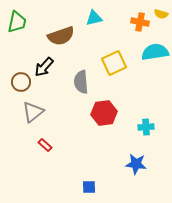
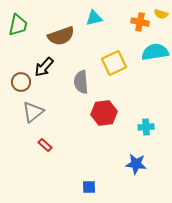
green trapezoid: moved 1 px right, 3 px down
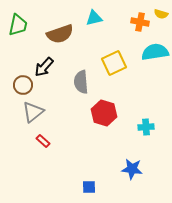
brown semicircle: moved 1 px left, 2 px up
brown circle: moved 2 px right, 3 px down
red hexagon: rotated 25 degrees clockwise
red rectangle: moved 2 px left, 4 px up
blue star: moved 4 px left, 5 px down
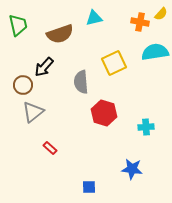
yellow semicircle: rotated 64 degrees counterclockwise
green trapezoid: rotated 25 degrees counterclockwise
red rectangle: moved 7 px right, 7 px down
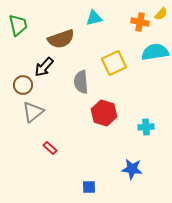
brown semicircle: moved 1 px right, 5 px down
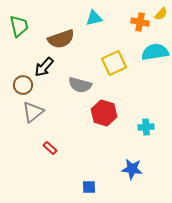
green trapezoid: moved 1 px right, 1 px down
gray semicircle: moved 1 px left, 3 px down; rotated 70 degrees counterclockwise
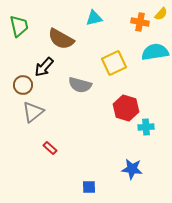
brown semicircle: rotated 48 degrees clockwise
red hexagon: moved 22 px right, 5 px up
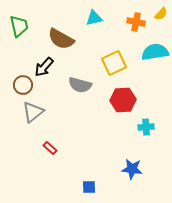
orange cross: moved 4 px left
red hexagon: moved 3 px left, 8 px up; rotated 20 degrees counterclockwise
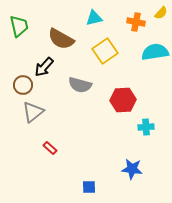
yellow semicircle: moved 1 px up
yellow square: moved 9 px left, 12 px up; rotated 10 degrees counterclockwise
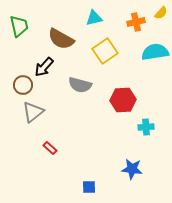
orange cross: rotated 24 degrees counterclockwise
